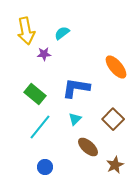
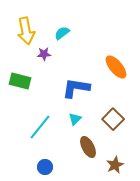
green rectangle: moved 15 px left, 13 px up; rotated 25 degrees counterclockwise
brown ellipse: rotated 20 degrees clockwise
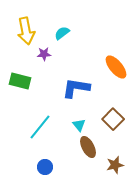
cyan triangle: moved 4 px right, 6 px down; rotated 24 degrees counterclockwise
brown star: rotated 12 degrees clockwise
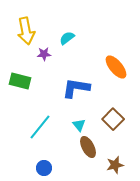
cyan semicircle: moved 5 px right, 5 px down
blue circle: moved 1 px left, 1 px down
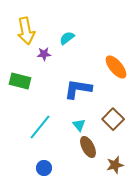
blue L-shape: moved 2 px right, 1 px down
